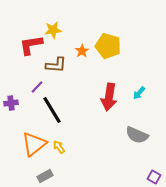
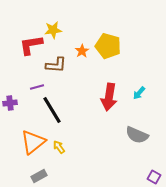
purple line: rotated 32 degrees clockwise
purple cross: moved 1 px left
orange triangle: moved 1 px left, 2 px up
gray rectangle: moved 6 px left
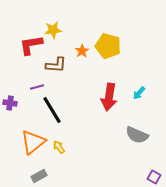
purple cross: rotated 16 degrees clockwise
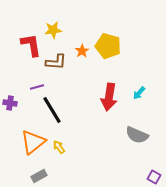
red L-shape: rotated 90 degrees clockwise
brown L-shape: moved 3 px up
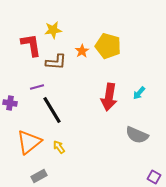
orange triangle: moved 4 px left
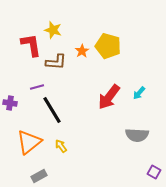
yellow star: rotated 24 degrees clockwise
red arrow: rotated 28 degrees clockwise
gray semicircle: rotated 20 degrees counterclockwise
yellow arrow: moved 2 px right, 1 px up
purple square: moved 5 px up
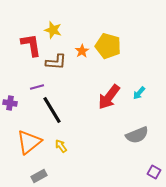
gray semicircle: rotated 25 degrees counterclockwise
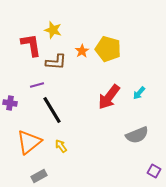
yellow pentagon: moved 3 px down
purple line: moved 2 px up
purple square: moved 1 px up
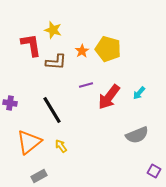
purple line: moved 49 px right
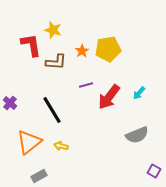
yellow pentagon: rotated 25 degrees counterclockwise
purple cross: rotated 32 degrees clockwise
yellow arrow: rotated 40 degrees counterclockwise
